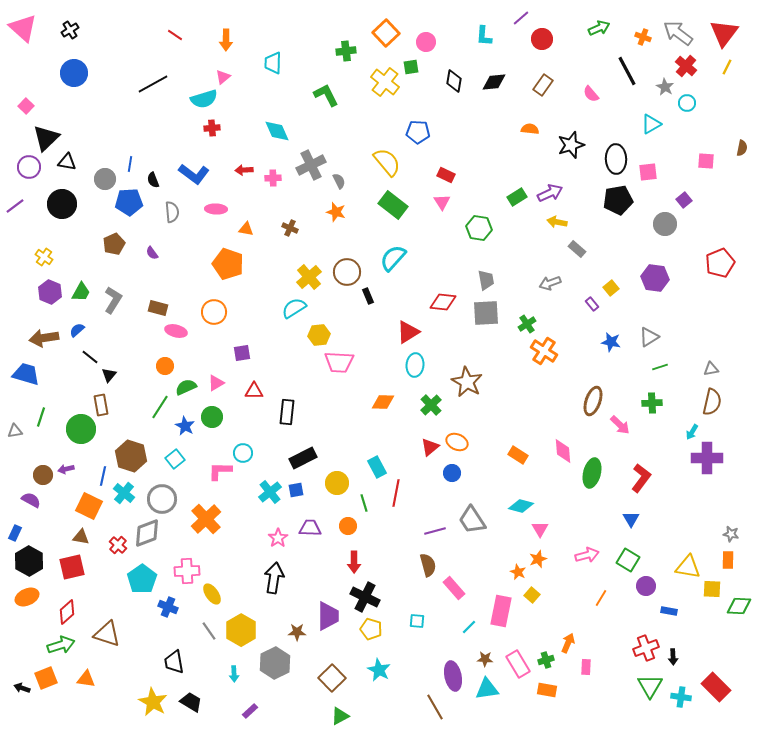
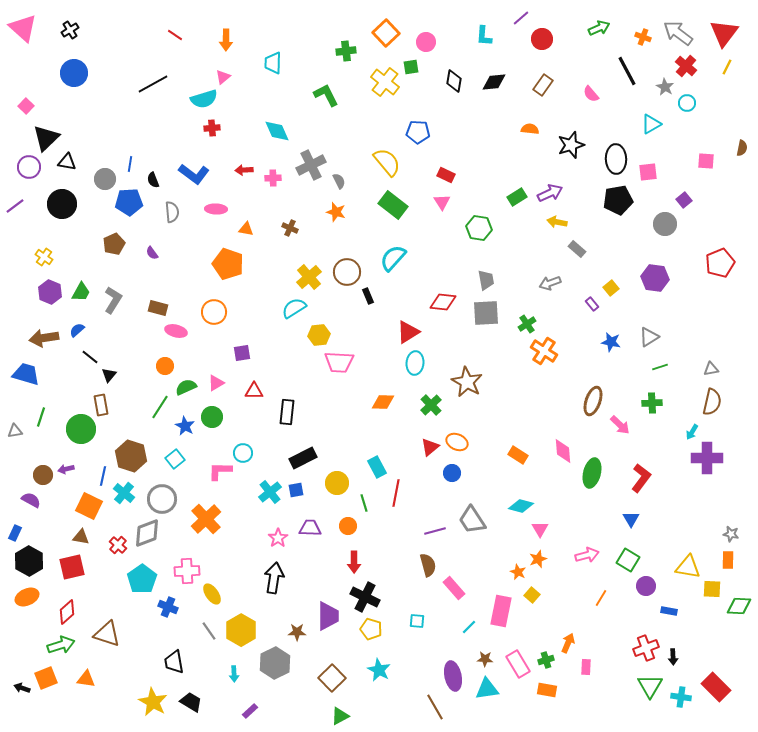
cyan ellipse at (415, 365): moved 2 px up
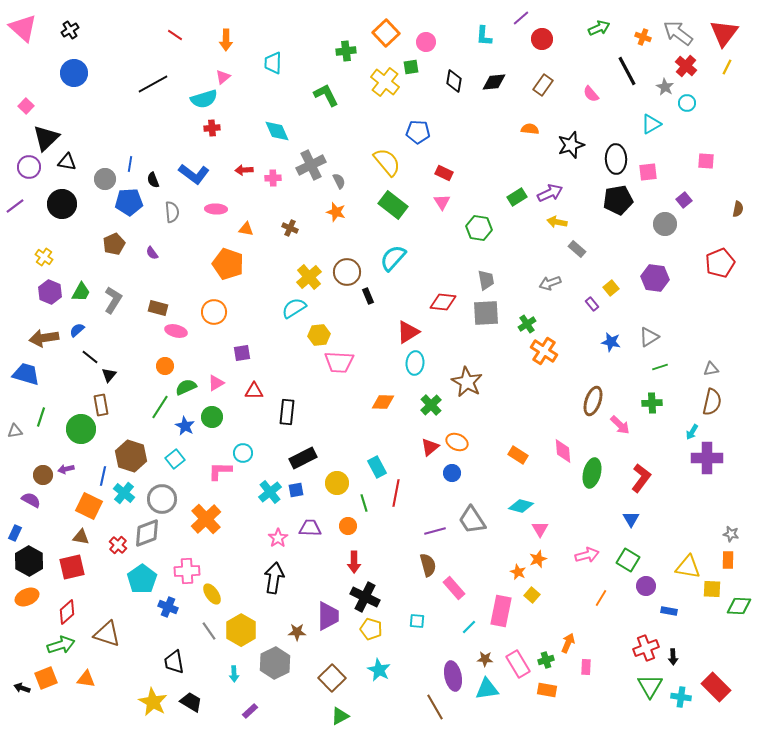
brown semicircle at (742, 148): moved 4 px left, 61 px down
red rectangle at (446, 175): moved 2 px left, 2 px up
